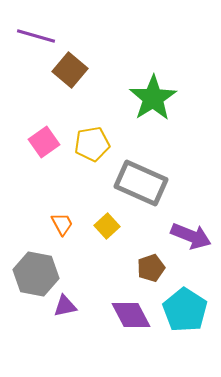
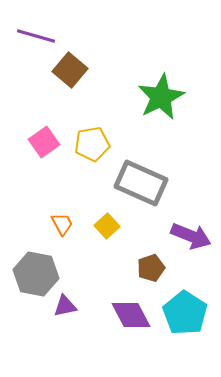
green star: moved 8 px right, 1 px up; rotated 6 degrees clockwise
cyan pentagon: moved 3 px down
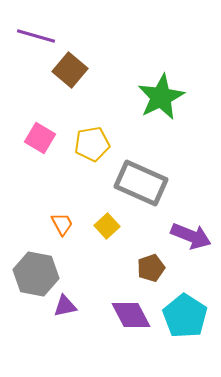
pink square: moved 4 px left, 4 px up; rotated 24 degrees counterclockwise
cyan pentagon: moved 3 px down
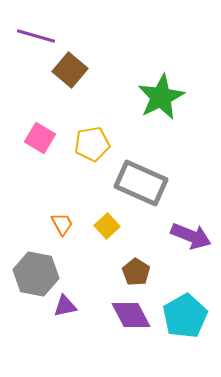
brown pentagon: moved 15 px left, 4 px down; rotated 20 degrees counterclockwise
cyan pentagon: rotated 9 degrees clockwise
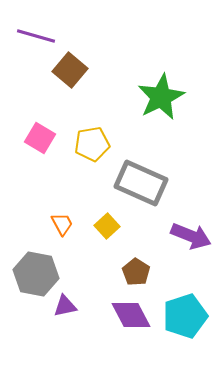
cyan pentagon: rotated 12 degrees clockwise
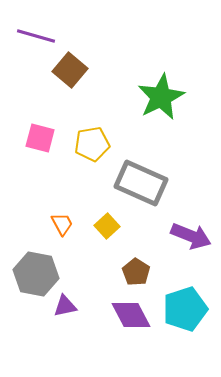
pink square: rotated 16 degrees counterclockwise
cyan pentagon: moved 7 px up
